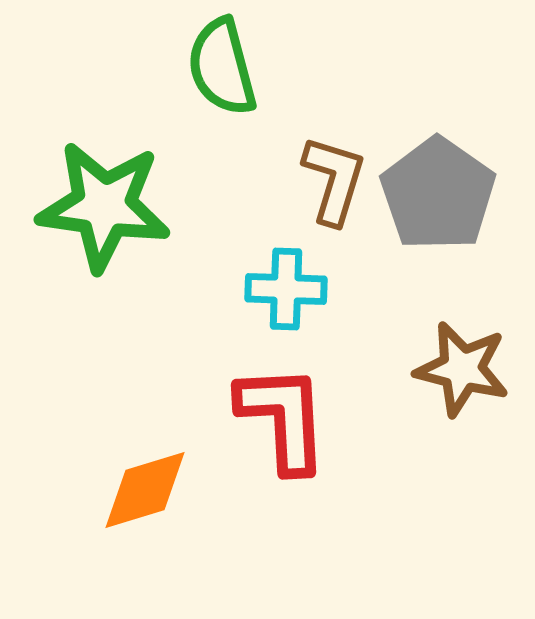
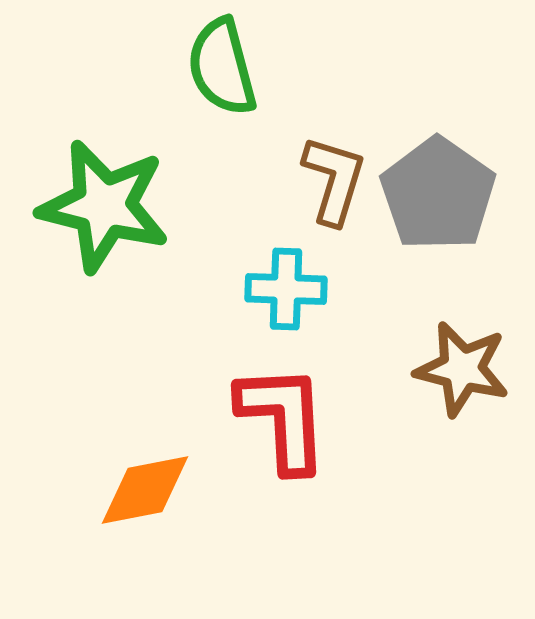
green star: rotated 6 degrees clockwise
orange diamond: rotated 6 degrees clockwise
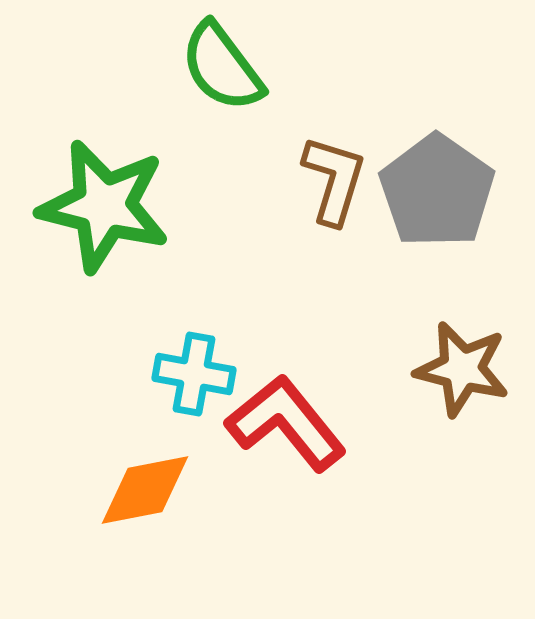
green semicircle: rotated 22 degrees counterclockwise
gray pentagon: moved 1 px left, 3 px up
cyan cross: moved 92 px left, 85 px down; rotated 8 degrees clockwise
red L-shape: moved 3 px right, 5 px down; rotated 36 degrees counterclockwise
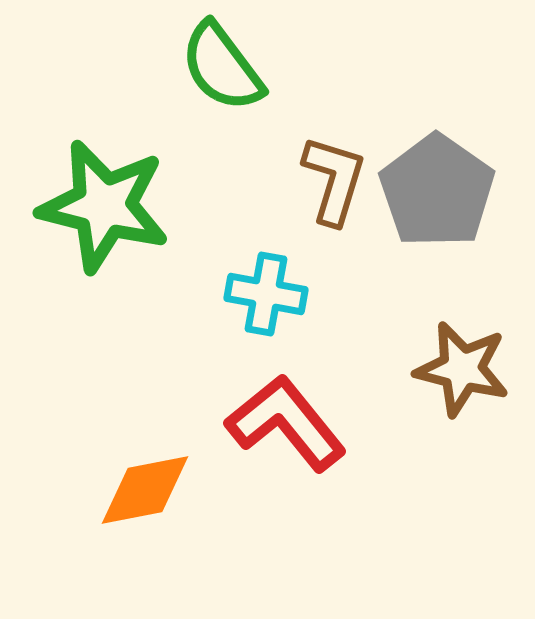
cyan cross: moved 72 px right, 80 px up
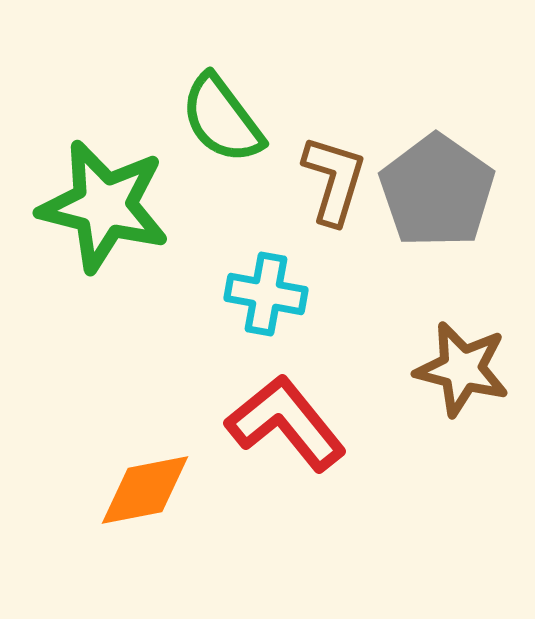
green semicircle: moved 52 px down
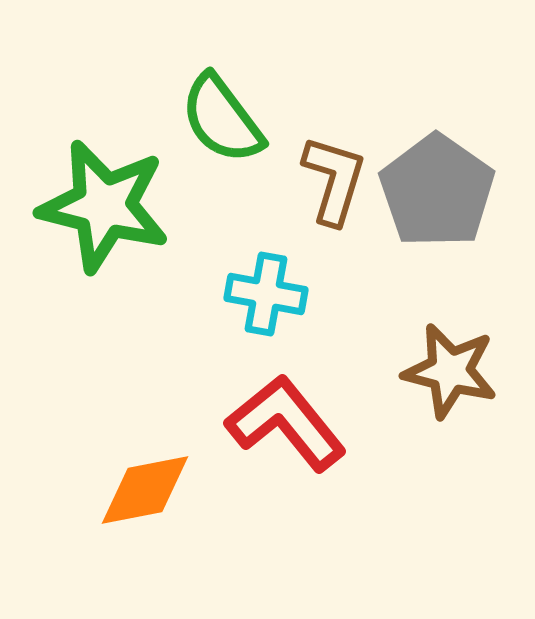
brown star: moved 12 px left, 2 px down
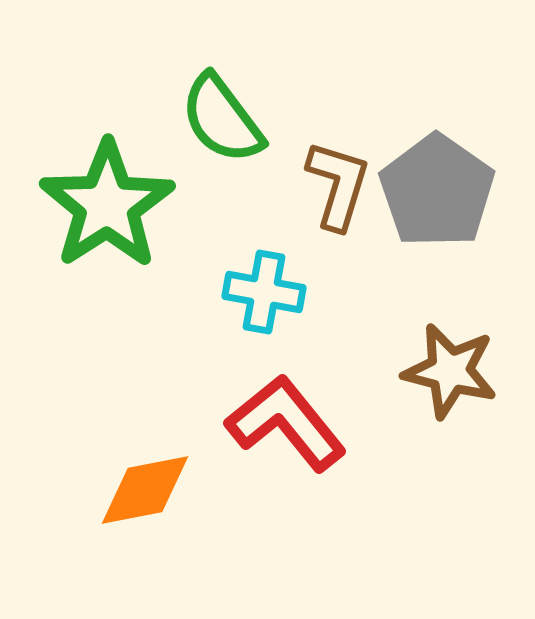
brown L-shape: moved 4 px right, 5 px down
green star: moved 3 px right, 1 px up; rotated 25 degrees clockwise
cyan cross: moved 2 px left, 2 px up
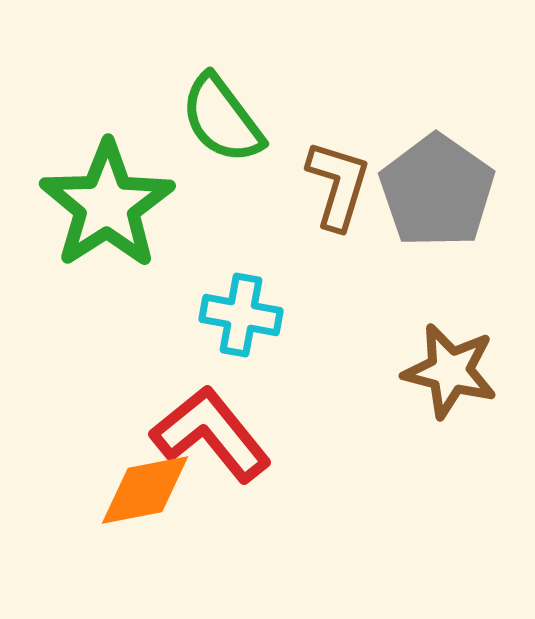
cyan cross: moved 23 px left, 23 px down
red L-shape: moved 75 px left, 11 px down
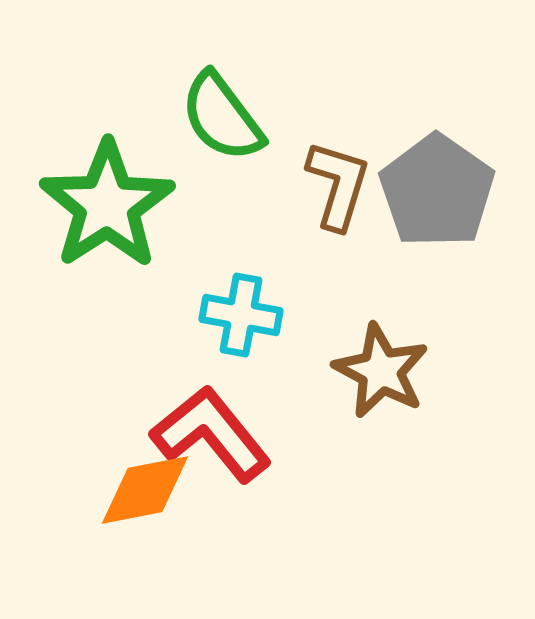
green semicircle: moved 2 px up
brown star: moved 69 px left; rotated 14 degrees clockwise
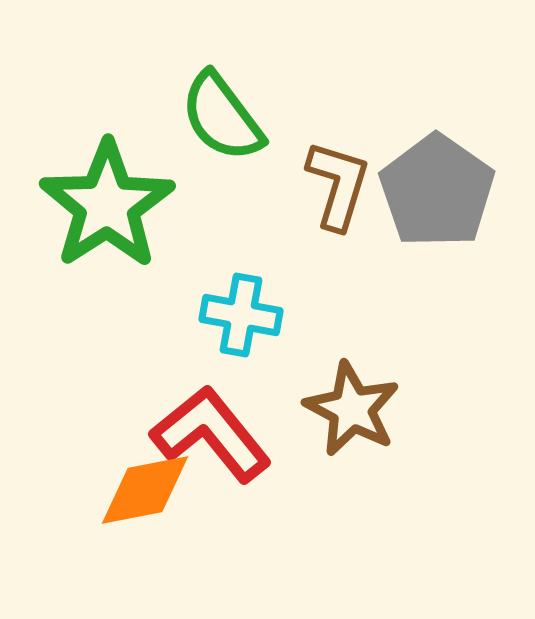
brown star: moved 29 px left, 38 px down
